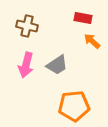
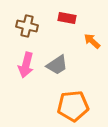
red rectangle: moved 16 px left
orange pentagon: moved 1 px left
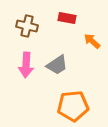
pink arrow: rotated 10 degrees counterclockwise
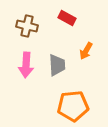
red rectangle: rotated 18 degrees clockwise
orange arrow: moved 6 px left, 10 px down; rotated 102 degrees counterclockwise
gray trapezoid: rotated 60 degrees counterclockwise
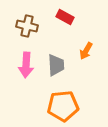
red rectangle: moved 2 px left, 1 px up
gray trapezoid: moved 1 px left
orange pentagon: moved 10 px left
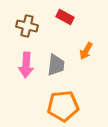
gray trapezoid: rotated 10 degrees clockwise
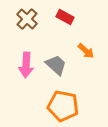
brown cross: moved 7 px up; rotated 30 degrees clockwise
orange arrow: rotated 78 degrees counterclockwise
gray trapezoid: rotated 55 degrees counterclockwise
orange pentagon: rotated 16 degrees clockwise
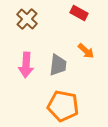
red rectangle: moved 14 px right, 4 px up
gray trapezoid: moved 2 px right; rotated 55 degrees clockwise
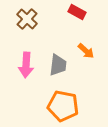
red rectangle: moved 2 px left, 1 px up
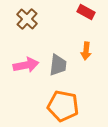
red rectangle: moved 9 px right
orange arrow: rotated 54 degrees clockwise
pink arrow: rotated 105 degrees counterclockwise
